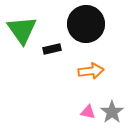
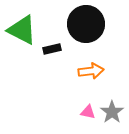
green triangle: rotated 28 degrees counterclockwise
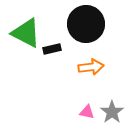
green triangle: moved 4 px right, 3 px down
orange arrow: moved 4 px up
pink triangle: moved 1 px left
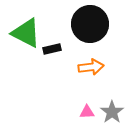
black circle: moved 4 px right
pink triangle: rotated 14 degrees counterclockwise
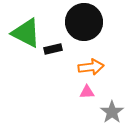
black circle: moved 6 px left, 2 px up
black rectangle: moved 1 px right
pink triangle: moved 20 px up
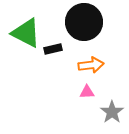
orange arrow: moved 2 px up
